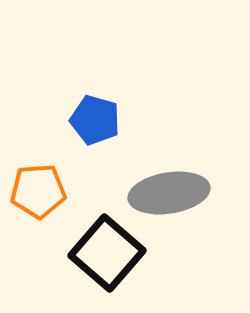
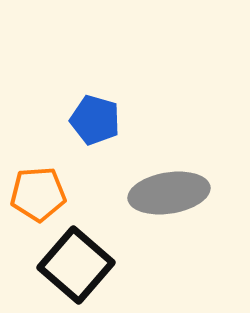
orange pentagon: moved 3 px down
black square: moved 31 px left, 12 px down
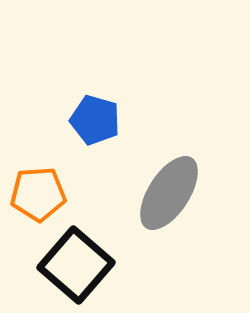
gray ellipse: rotated 48 degrees counterclockwise
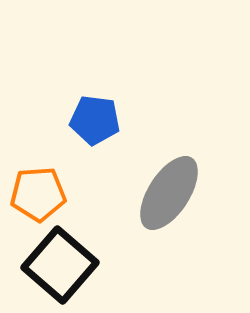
blue pentagon: rotated 9 degrees counterclockwise
black square: moved 16 px left
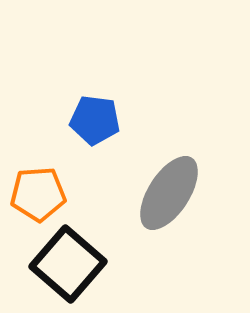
black square: moved 8 px right, 1 px up
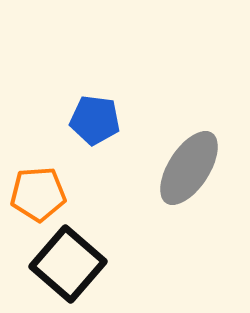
gray ellipse: moved 20 px right, 25 px up
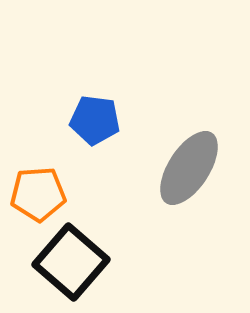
black square: moved 3 px right, 2 px up
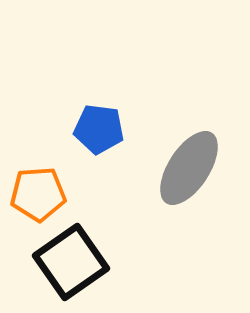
blue pentagon: moved 4 px right, 9 px down
black square: rotated 14 degrees clockwise
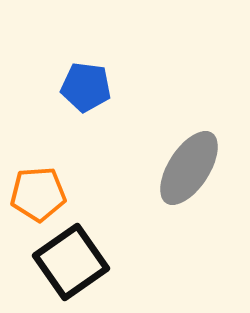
blue pentagon: moved 13 px left, 42 px up
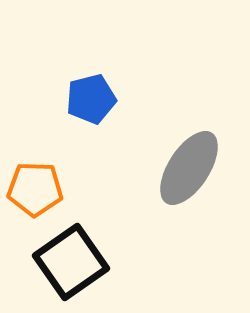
blue pentagon: moved 5 px right, 12 px down; rotated 21 degrees counterclockwise
orange pentagon: moved 3 px left, 5 px up; rotated 6 degrees clockwise
